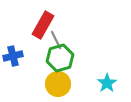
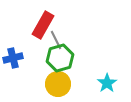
blue cross: moved 2 px down
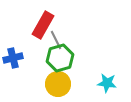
cyan star: rotated 30 degrees counterclockwise
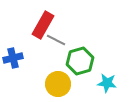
gray line: rotated 36 degrees counterclockwise
green hexagon: moved 20 px right, 3 px down
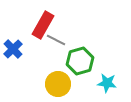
blue cross: moved 9 px up; rotated 30 degrees counterclockwise
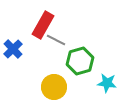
yellow circle: moved 4 px left, 3 px down
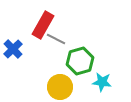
gray line: moved 1 px up
cyan star: moved 5 px left, 1 px up
yellow circle: moved 6 px right
